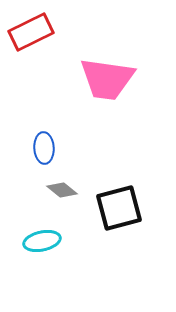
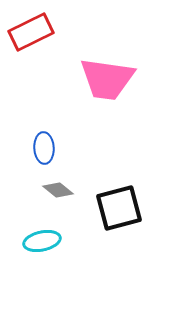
gray diamond: moved 4 px left
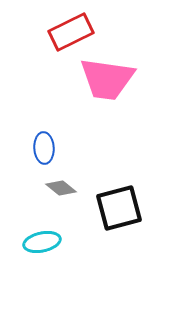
red rectangle: moved 40 px right
gray diamond: moved 3 px right, 2 px up
cyan ellipse: moved 1 px down
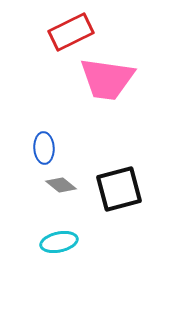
gray diamond: moved 3 px up
black square: moved 19 px up
cyan ellipse: moved 17 px right
